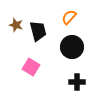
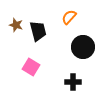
black circle: moved 11 px right
black cross: moved 4 px left
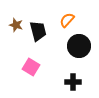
orange semicircle: moved 2 px left, 3 px down
black circle: moved 4 px left, 1 px up
